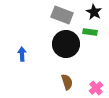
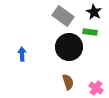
gray rectangle: moved 1 px right, 1 px down; rotated 15 degrees clockwise
black circle: moved 3 px right, 3 px down
brown semicircle: moved 1 px right
pink cross: rotated 16 degrees counterclockwise
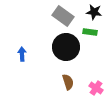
black star: rotated 21 degrees counterclockwise
black circle: moved 3 px left
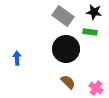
black circle: moved 2 px down
blue arrow: moved 5 px left, 4 px down
brown semicircle: rotated 28 degrees counterclockwise
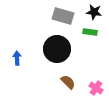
gray rectangle: rotated 20 degrees counterclockwise
black circle: moved 9 px left
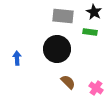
black star: rotated 21 degrees clockwise
gray rectangle: rotated 10 degrees counterclockwise
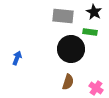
black circle: moved 14 px right
blue arrow: rotated 24 degrees clockwise
brown semicircle: rotated 63 degrees clockwise
